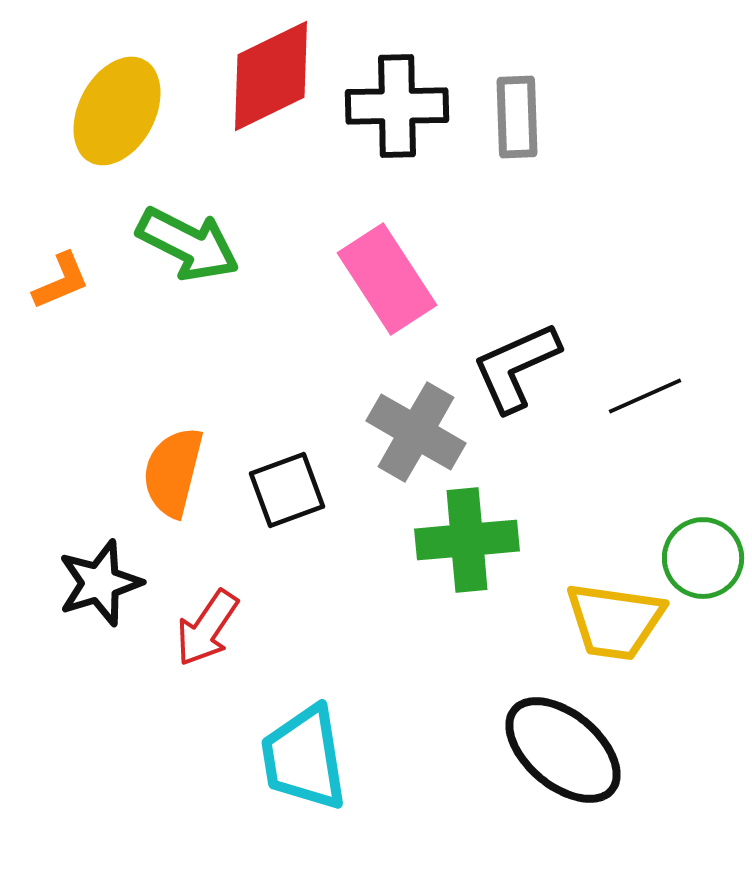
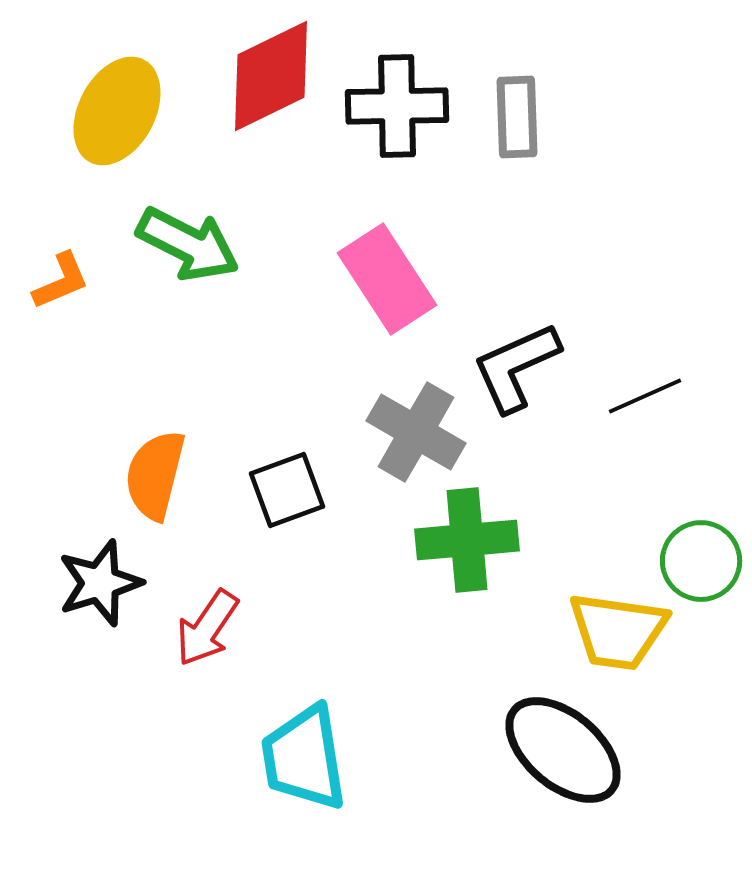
orange semicircle: moved 18 px left, 3 px down
green circle: moved 2 px left, 3 px down
yellow trapezoid: moved 3 px right, 10 px down
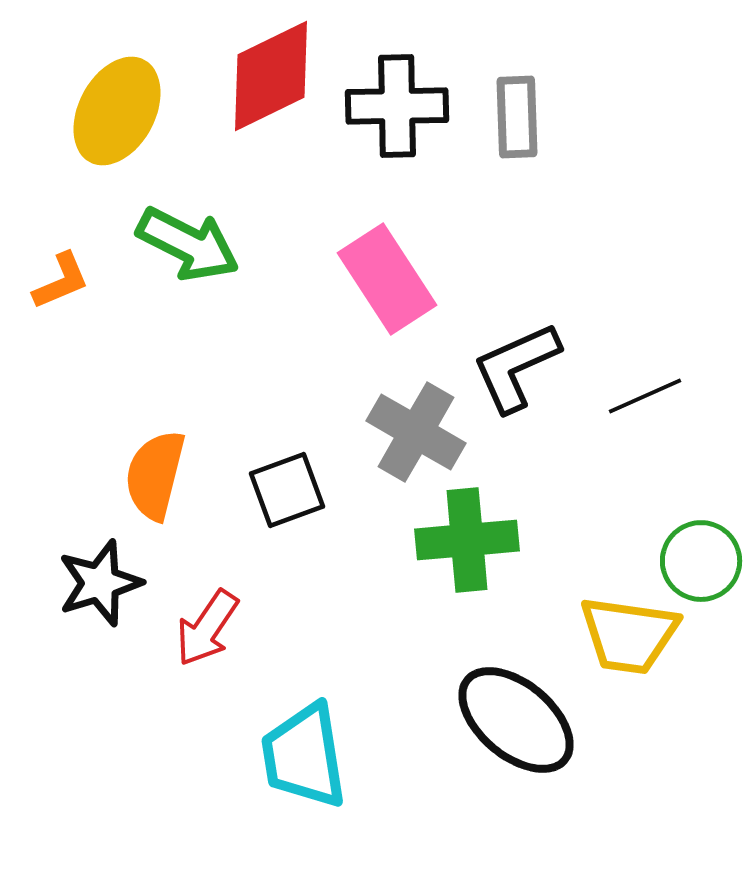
yellow trapezoid: moved 11 px right, 4 px down
black ellipse: moved 47 px left, 30 px up
cyan trapezoid: moved 2 px up
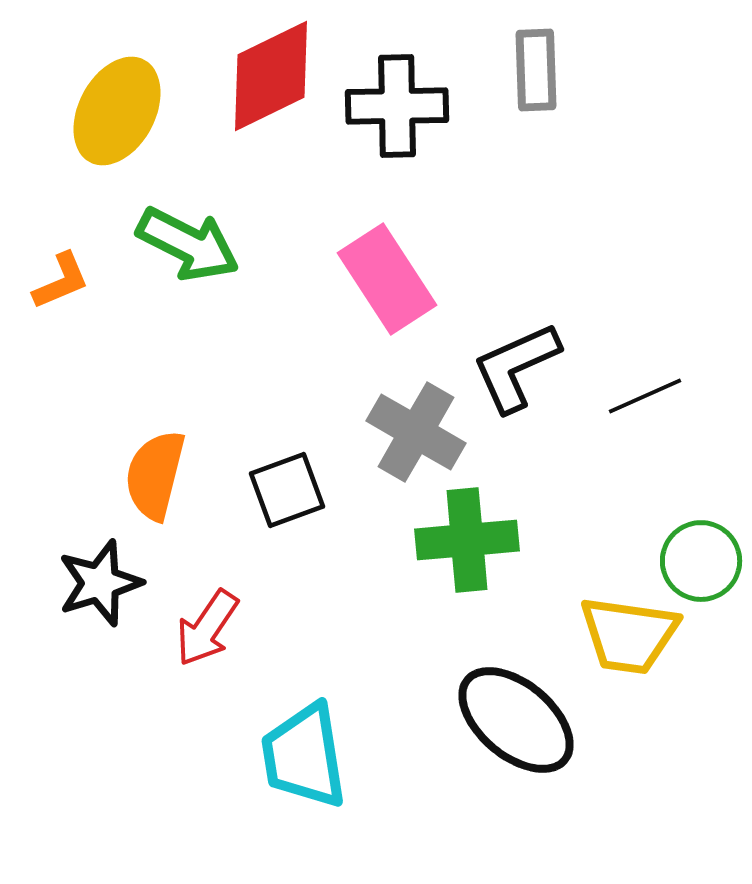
gray rectangle: moved 19 px right, 47 px up
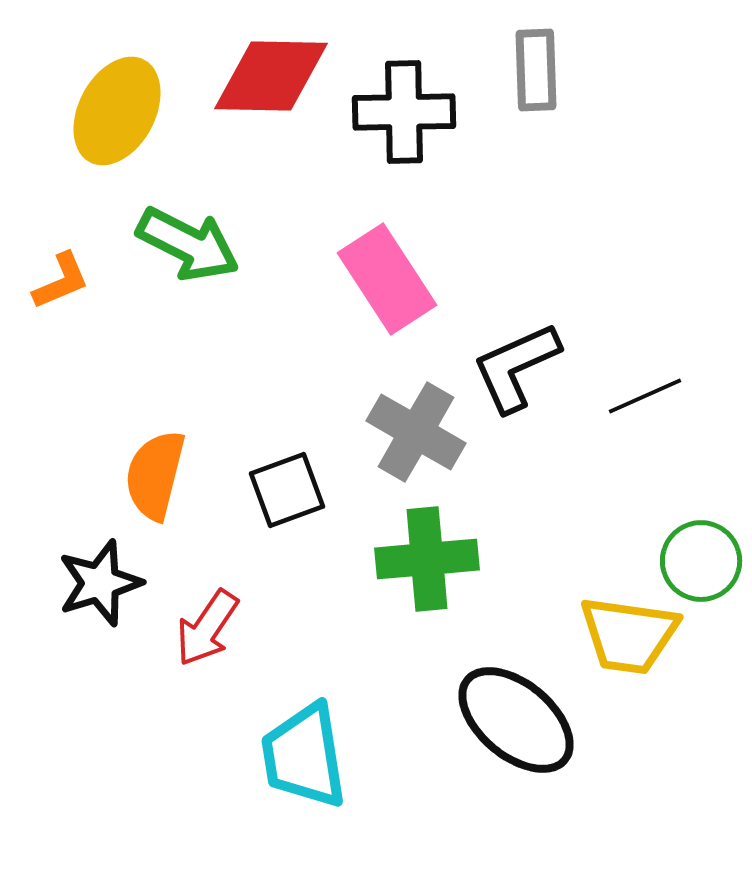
red diamond: rotated 27 degrees clockwise
black cross: moved 7 px right, 6 px down
green cross: moved 40 px left, 19 px down
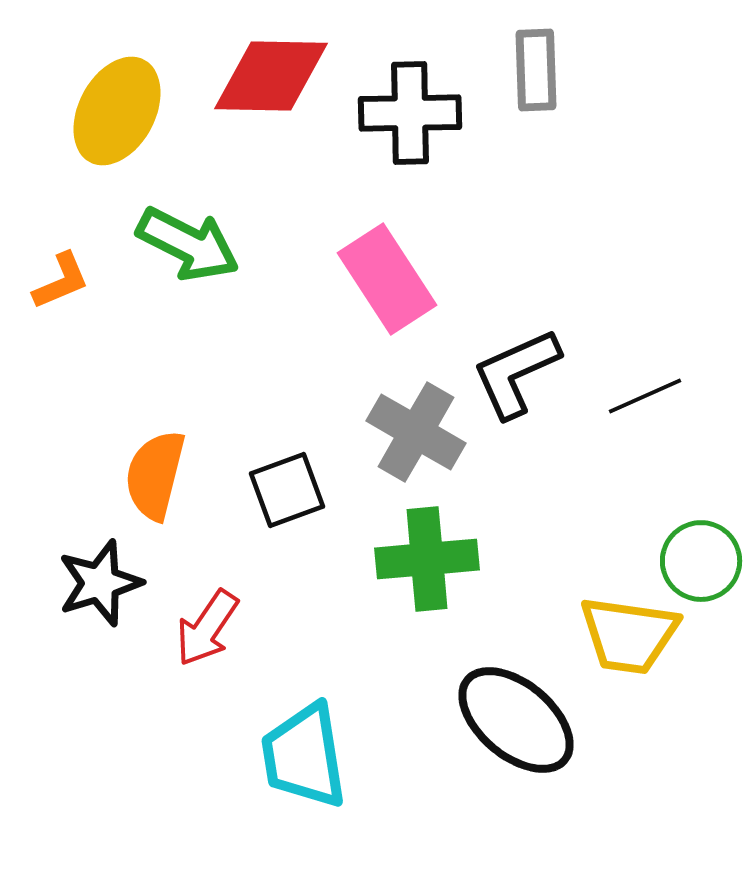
black cross: moved 6 px right, 1 px down
black L-shape: moved 6 px down
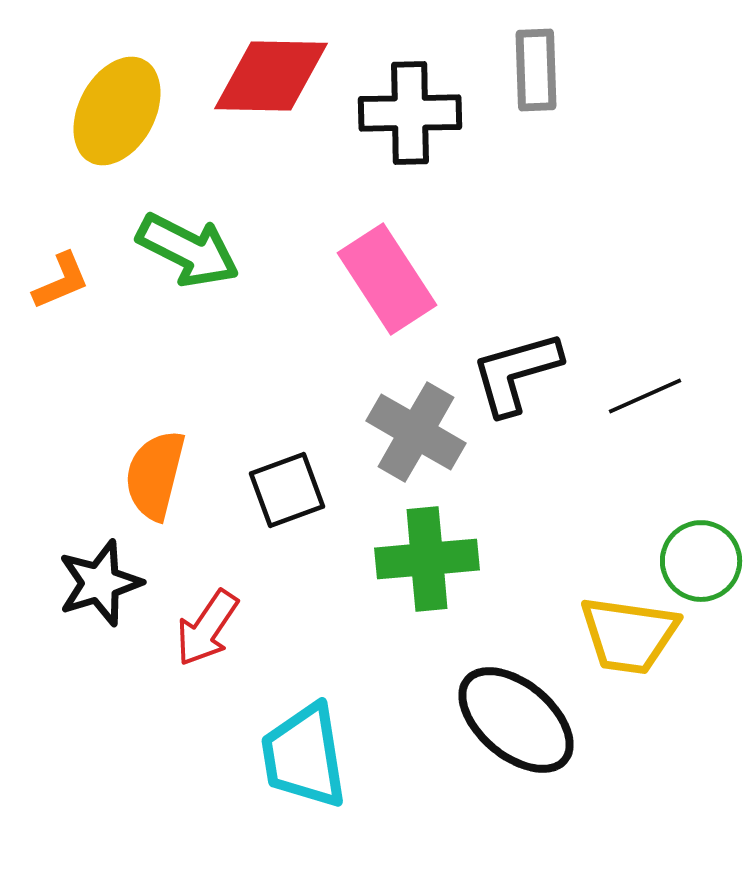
green arrow: moved 6 px down
black L-shape: rotated 8 degrees clockwise
